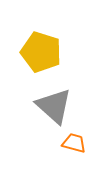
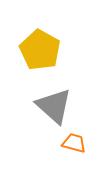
yellow pentagon: moved 1 px left, 2 px up; rotated 12 degrees clockwise
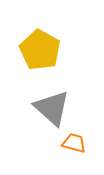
gray triangle: moved 2 px left, 2 px down
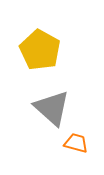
orange trapezoid: moved 2 px right
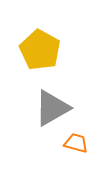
gray triangle: rotated 48 degrees clockwise
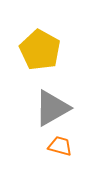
orange trapezoid: moved 16 px left, 3 px down
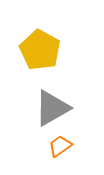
orange trapezoid: rotated 50 degrees counterclockwise
